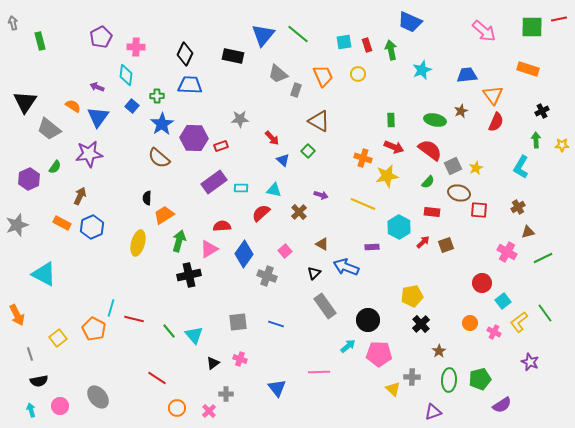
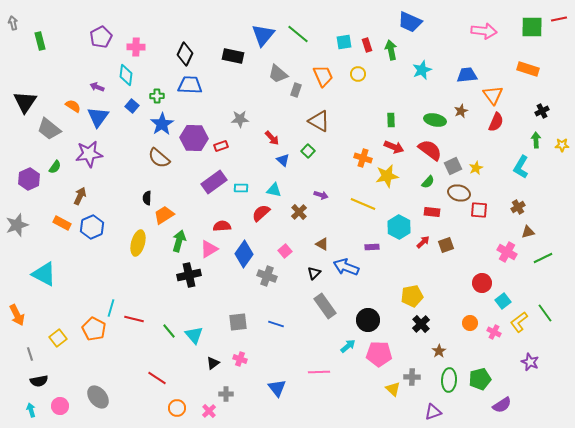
pink arrow at (484, 31): rotated 35 degrees counterclockwise
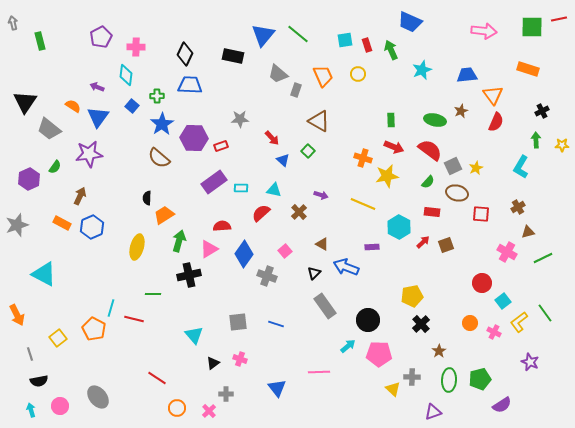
cyan square at (344, 42): moved 1 px right, 2 px up
green arrow at (391, 50): rotated 12 degrees counterclockwise
brown ellipse at (459, 193): moved 2 px left
red square at (479, 210): moved 2 px right, 4 px down
yellow ellipse at (138, 243): moved 1 px left, 4 px down
green line at (169, 331): moved 16 px left, 37 px up; rotated 49 degrees counterclockwise
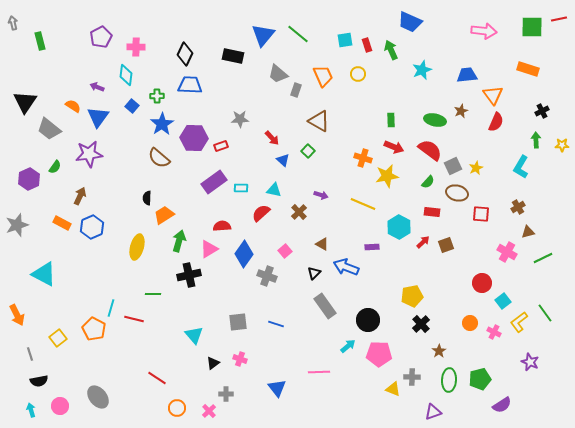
yellow triangle at (393, 389): rotated 21 degrees counterclockwise
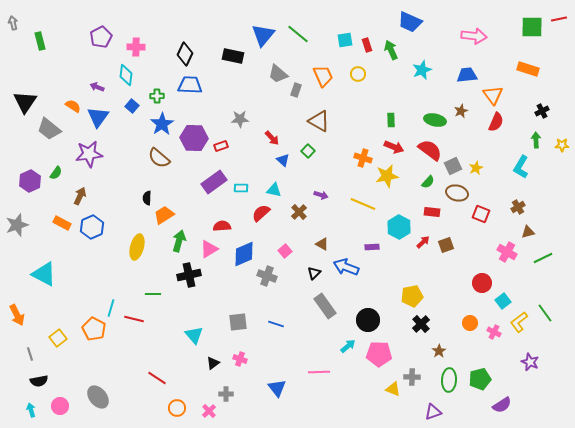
pink arrow at (484, 31): moved 10 px left, 5 px down
green semicircle at (55, 167): moved 1 px right, 6 px down
purple hexagon at (29, 179): moved 1 px right, 2 px down
red square at (481, 214): rotated 18 degrees clockwise
blue diamond at (244, 254): rotated 32 degrees clockwise
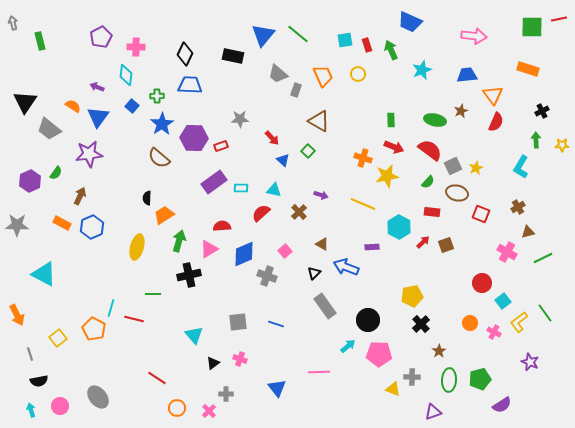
gray star at (17, 225): rotated 20 degrees clockwise
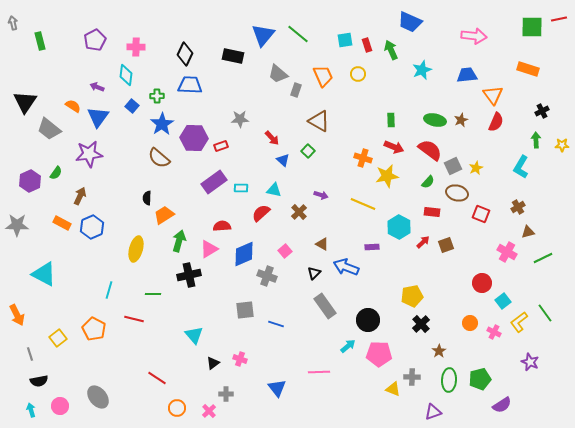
purple pentagon at (101, 37): moved 6 px left, 3 px down
brown star at (461, 111): moved 9 px down
yellow ellipse at (137, 247): moved 1 px left, 2 px down
cyan line at (111, 308): moved 2 px left, 18 px up
gray square at (238, 322): moved 7 px right, 12 px up
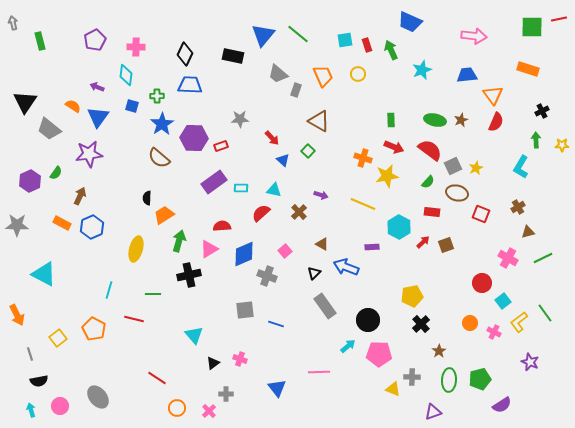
blue square at (132, 106): rotated 24 degrees counterclockwise
pink cross at (507, 252): moved 1 px right, 6 px down
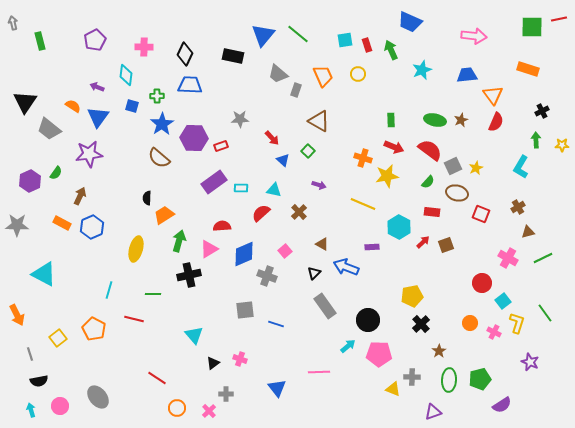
pink cross at (136, 47): moved 8 px right
purple arrow at (321, 195): moved 2 px left, 10 px up
yellow L-shape at (519, 322): moved 2 px left, 1 px down; rotated 145 degrees clockwise
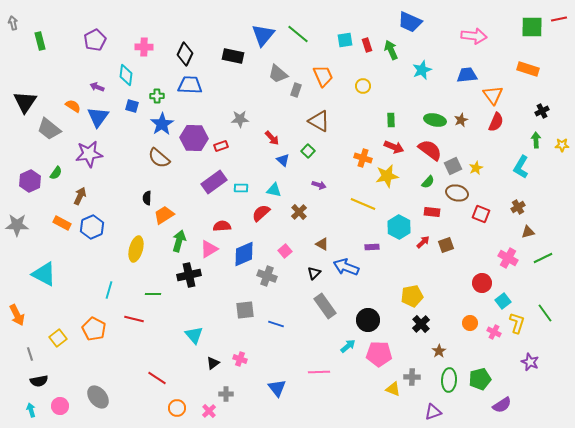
yellow circle at (358, 74): moved 5 px right, 12 px down
